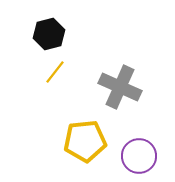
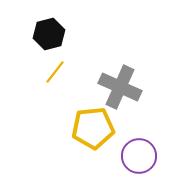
yellow pentagon: moved 8 px right, 13 px up
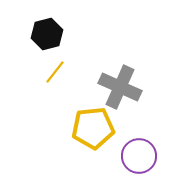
black hexagon: moved 2 px left
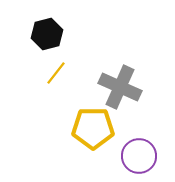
yellow line: moved 1 px right, 1 px down
yellow pentagon: rotated 6 degrees clockwise
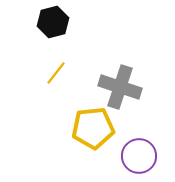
black hexagon: moved 6 px right, 12 px up
gray cross: rotated 6 degrees counterclockwise
yellow pentagon: rotated 6 degrees counterclockwise
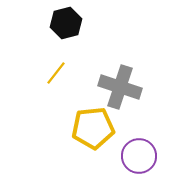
black hexagon: moved 13 px right, 1 px down
